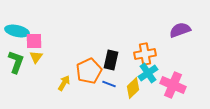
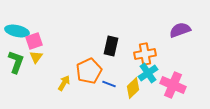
pink square: rotated 18 degrees counterclockwise
black rectangle: moved 14 px up
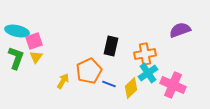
green L-shape: moved 4 px up
yellow arrow: moved 1 px left, 2 px up
yellow diamond: moved 2 px left
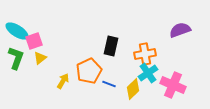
cyan ellipse: rotated 20 degrees clockwise
yellow triangle: moved 4 px right, 1 px down; rotated 16 degrees clockwise
yellow diamond: moved 2 px right, 1 px down
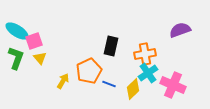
yellow triangle: rotated 32 degrees counterclockwise
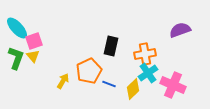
cyan ellipse: moved 3 px up; rotated 15 degrees clockwise
yellow triangle: moved 7 px left, 2 px up
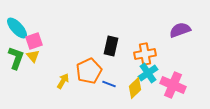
yellow diamond: moved 2 px right, 1 px up
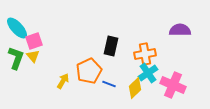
purple semicircle: rotated 20 degrees clockwise
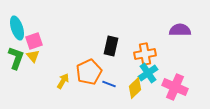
cyan ellipse: rotated 25 degrees clockwise
orange pentagon: moved 1 px down
pink cross: moved 2 px right, 2 px down
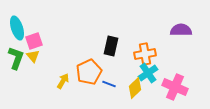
purple semicircle: moved 1 px right
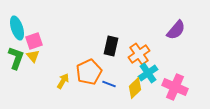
purple semicircle: moved 5 px left; rotated 130 degrees clockwise
orange cross: moved 6 px left; rotated 25 degrees counterclockwise
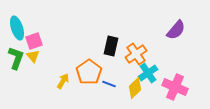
orange cross: moved 3 px left
orange pentagon: rotated 10 degrees counterclockwise
